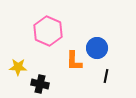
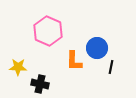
black line: moved 5 px right, 9 px up
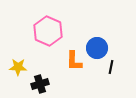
black cross: rotated 30 degrees counterclockwise
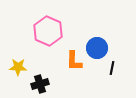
black line: moved 1 px right, 1 px down
